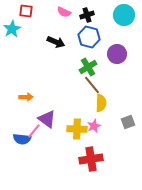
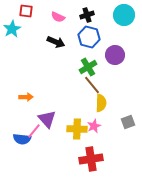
pink semicircle: moved 6 px left, 5 px down
purple circle: moved 2 px left, 1 px down
purple triangle: rotated 12 degrees clockwise
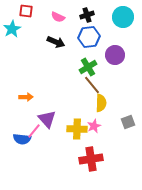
cyan circle: moved 1 px left, 2 px down
blue hexagon: rotated 20 degrees counterclockwise
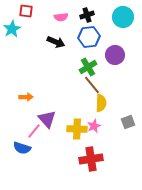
pink semicircle: moved 3 px right; rotated 32 degrees counterclockwise
blue semicircle: moved 9 px down; rotated 12 degrees clockwise
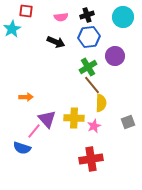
purple circle: moved 1 px down
yellow cross: moved 3 px left, 11 px up
